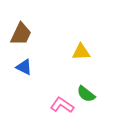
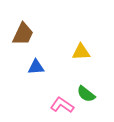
brown trapezoid: moved 2 px right
blue triangle: moved 12 px right; rotated 30 degrees counterclockwise
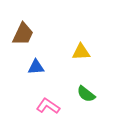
pink L-shape: moved 14 px left, 1 px down
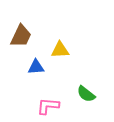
brown trapezoid: moved 2 px left, 2 px down
yellow triangle: moved 21 px left, 2 px up
pink L-shape: rotated 30 degrees counterclockwise
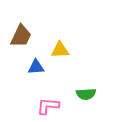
green semicircle: rotated 42 degrees counterclockwise
